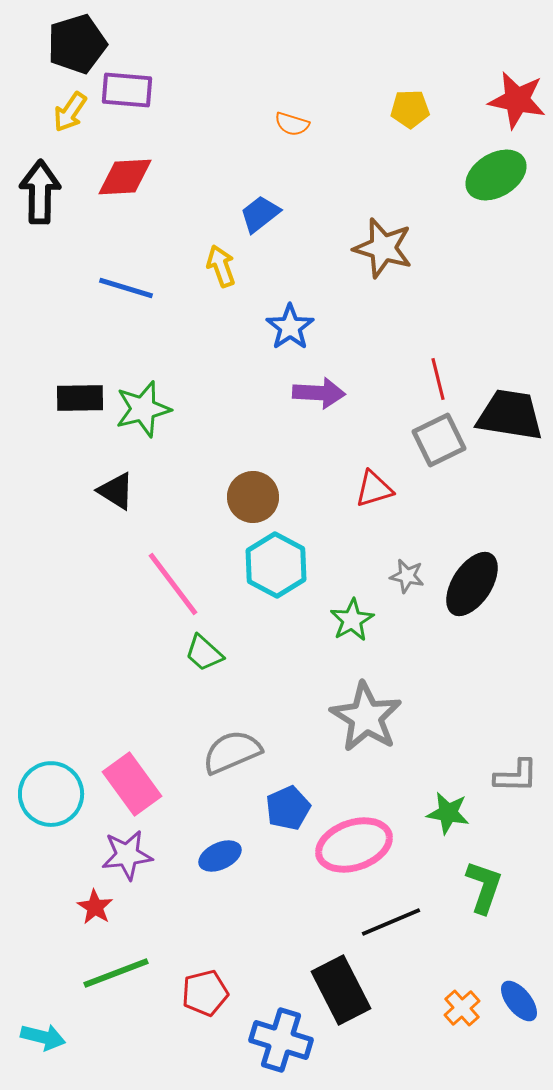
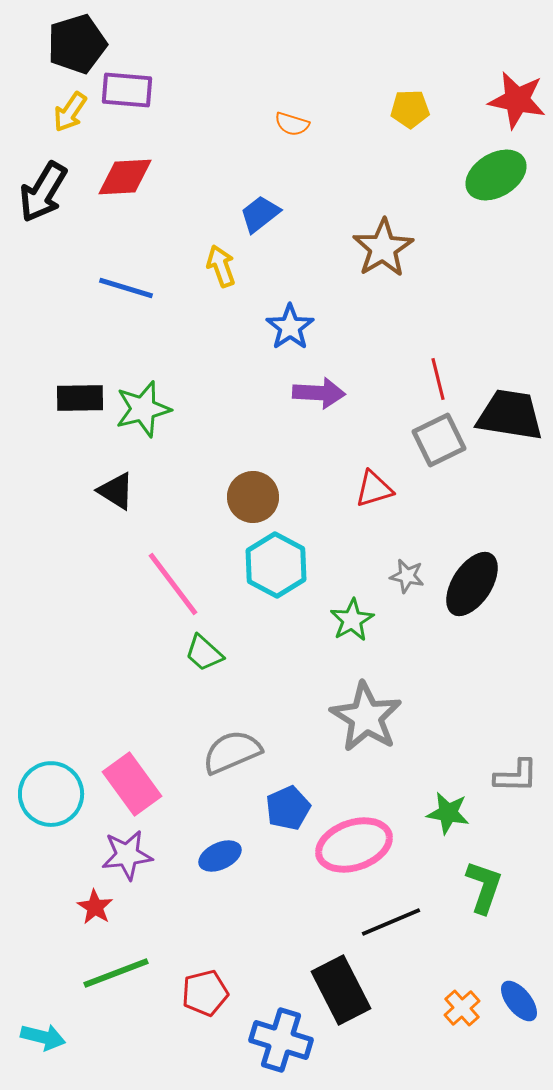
black arrow at (40, 192): moved 3 px right; rotated 150 degrees counterclockwise
brown star at (383, 248): rotated 24 degrees clockwise
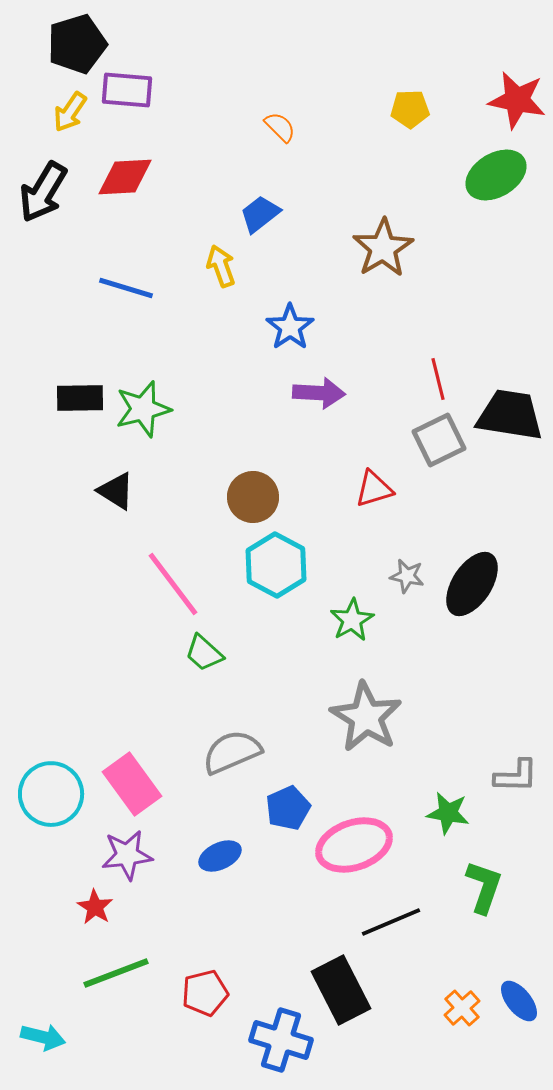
orange semicircle at (292, 124): moved 12 px left, 3 px down; rotated 152 degrees counterclockwise
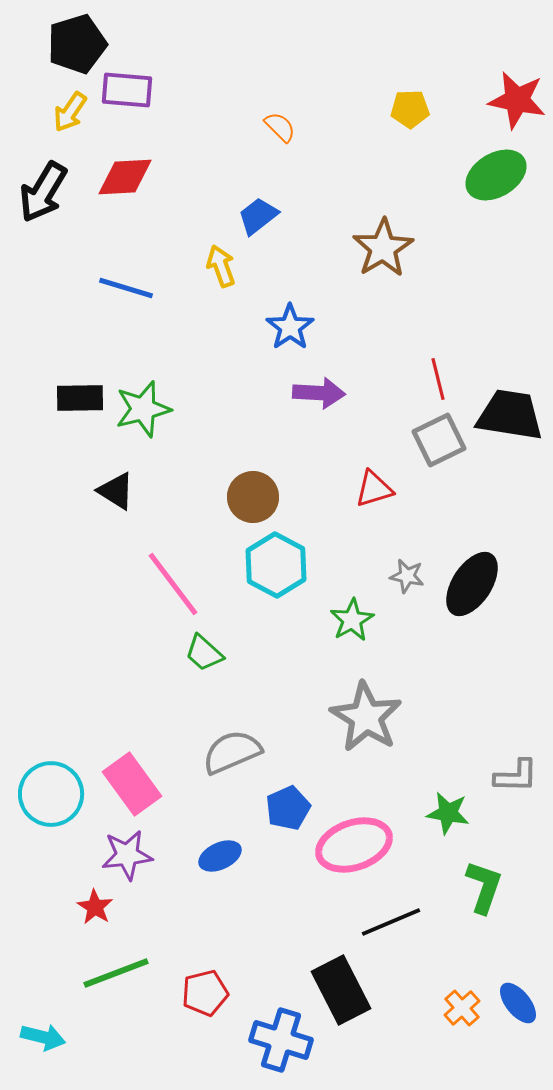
blue trapezoid at (260, 214): moved 2 px left, 2 px down
blue ellipse at (519, 1001): moved 1 px left, 2 px down
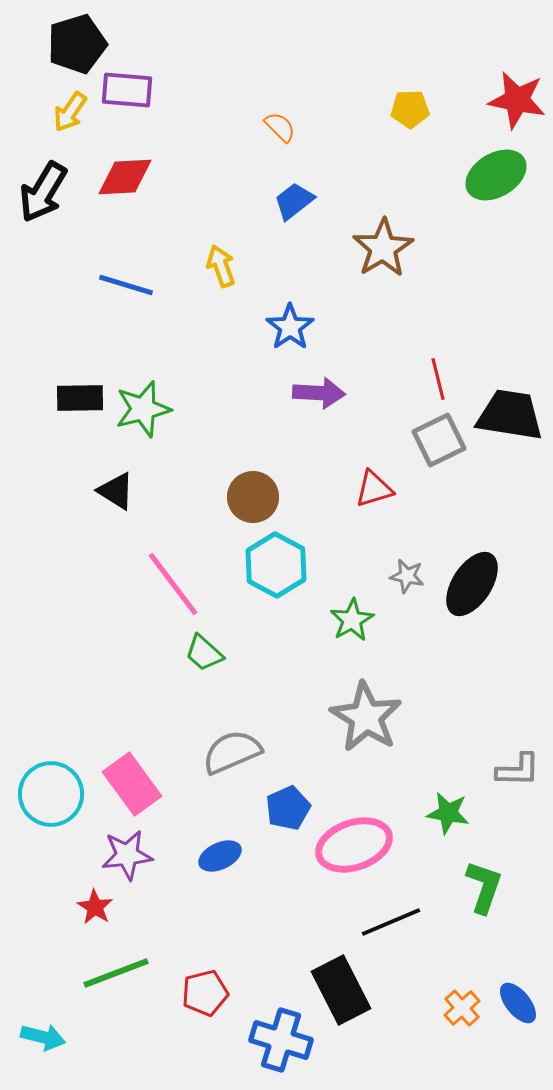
blue trapezoid at (258, 216): moved 36 px right, 15 px up
blue line at (126, 288): moved 3 px up
gray L-shape at (516, 776): moved 2 px right, 6 px up
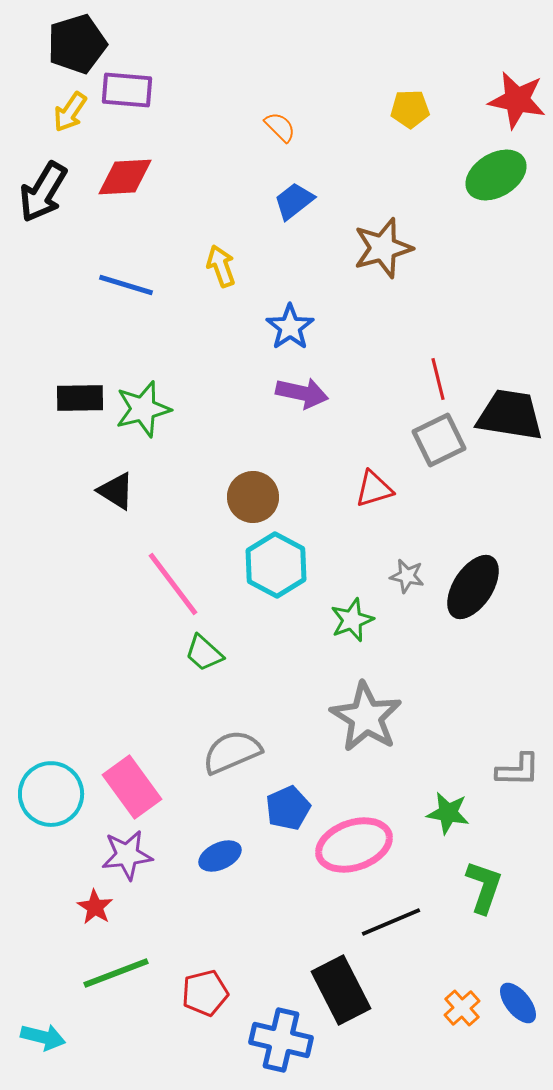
brown star at (383, 248): rotated 16 degrees clockwise
purple arrow at (319, 393): moved 17 px left; rotated 9 degrees clockwise
black ellipse at (472, 584): moved 1 px right, 3 px down
green star at (352, 620): rotated 9 degrees clockwise
pink rectangle at (132, 784): moved 3 px down
blue cross at (281, 1040): rotated 4 degrees counterclockwise
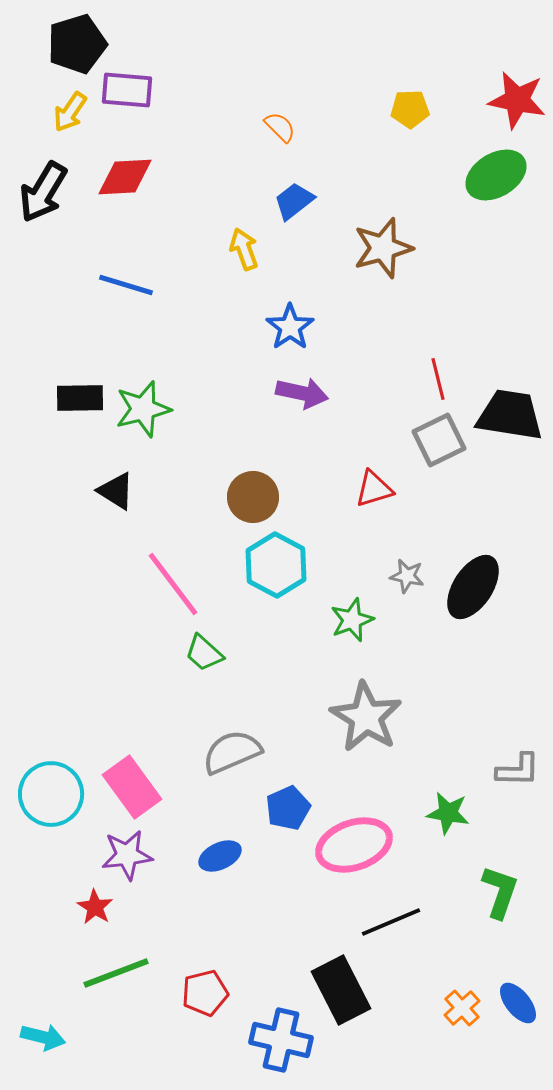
yellow arrow at (221, 266): moved 23 px right, 17 px up
green L-shape at (484, 887): moved 16 px right, 5 px down
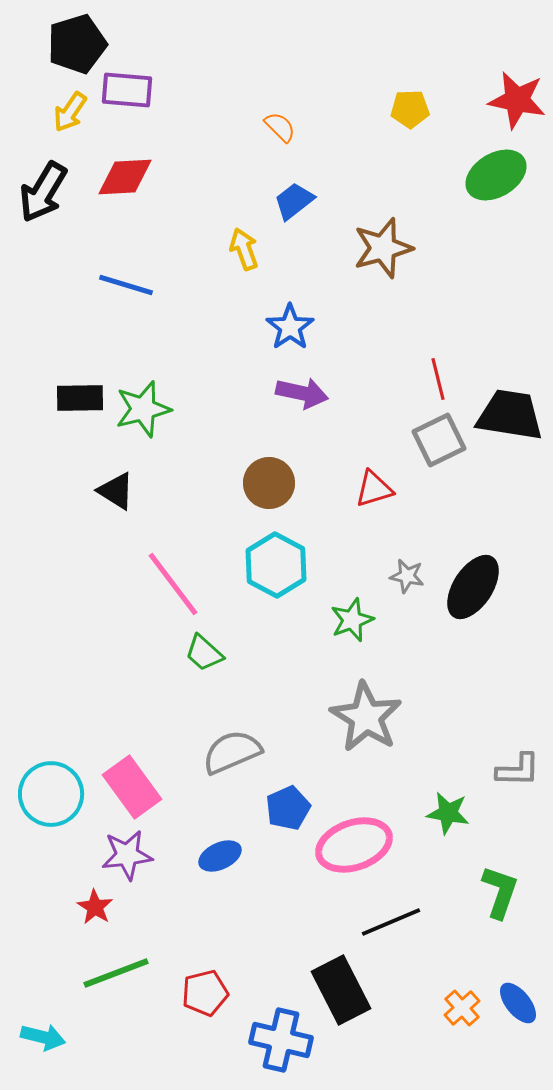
brown circle at (253, 497): moved 16 px right, 14 px up
